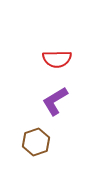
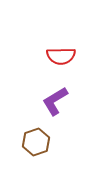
red semicircle: moved 4 px right, 3 px up
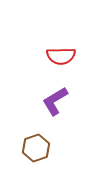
brown hexagon: moved 6 px down
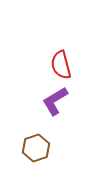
red semicircle: moved 9 px down; rotated 76 degrees clockwise
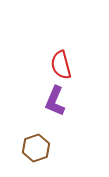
purple L-shape: rotated 36 degrees counterclockwise
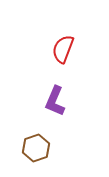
red semicircle: moved 2 px right, 16 px up; rotated 36 degrees clockwise
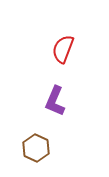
brown hexagon: rotated 16 degrees counterclockwise
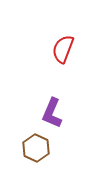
purple L-shape: moved 3 px left, 12 px down
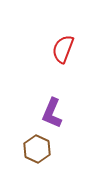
brown hexagon: moved 1 px right, 1 px down
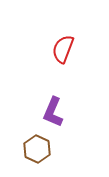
purple L-shape: moved 1 px right, 1 px up
